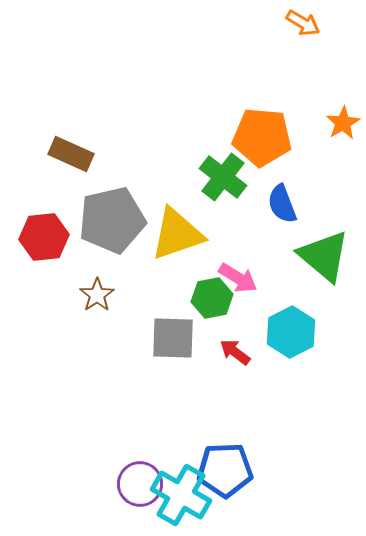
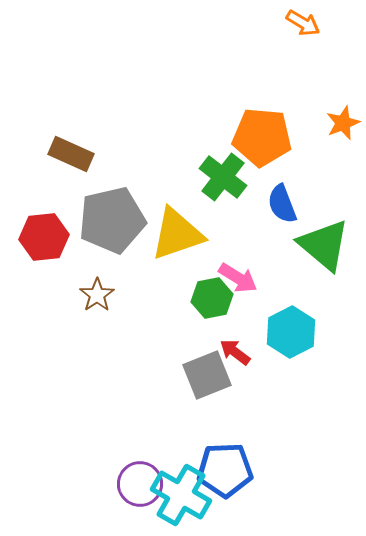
orange star: rotated 8 degrees clockwise
green triangle: moved 11 px up
gray square: moved 34 px right, 37 px down; rotated 24 degrees counterclockwise
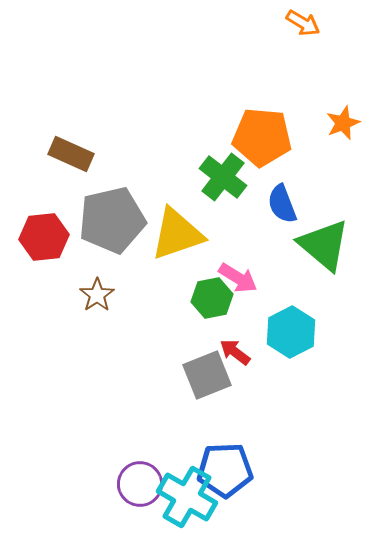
cyan cross: moved 6 px right, 2 px down
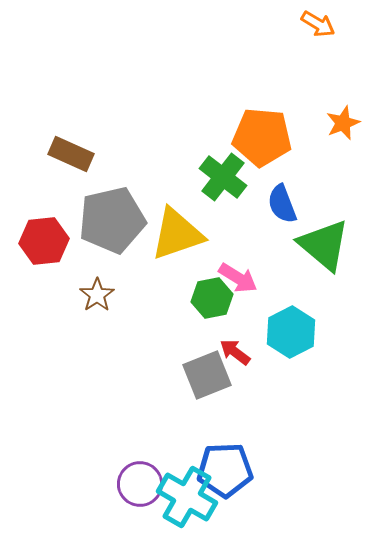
orange arrow: moved 15 px right, 1 px down
red hexagon: moved 4 px down
